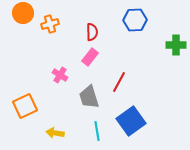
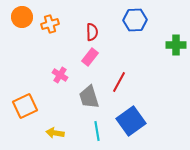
orange circle: moved 1 px left, 4 px down
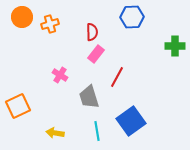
blue hexagon: moved 3 px left, 3 px up
green cross: moved 1 px left, 1 px down
pink rectangle: moved 6 px right, 3 px up
red line: moved 2 px left, 5 px up
orange square: moved 7 px left
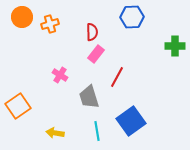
orange square: rotated 10 degrees counterclockwise
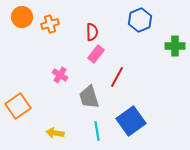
blue hexagon: moved 8 px right, 3 px down; rotated 20 degrees counterclockwise
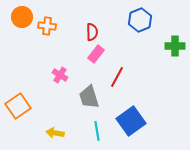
orange cross: moved 3 px left, 2 px down; rotated 24 degrees clockwise
